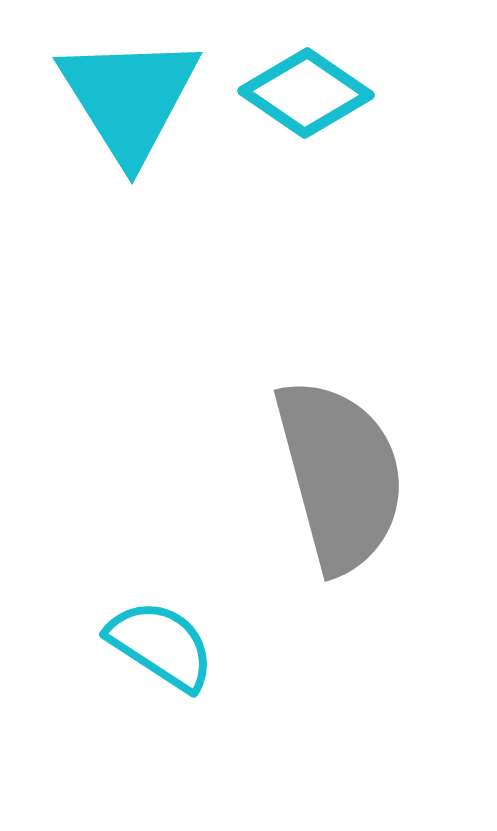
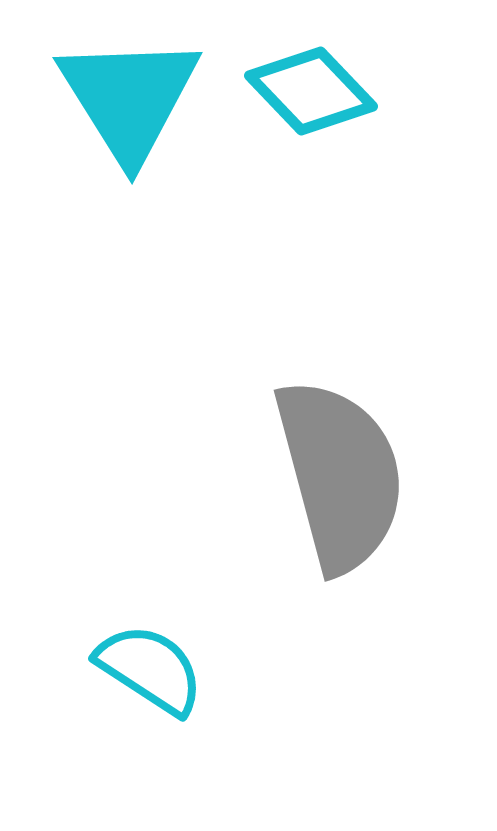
cyan diamond: moved 5 px right, 2 px up; rotated 12 degrees clockwise
cyan semicircle: moved 11 px left, 24 px down
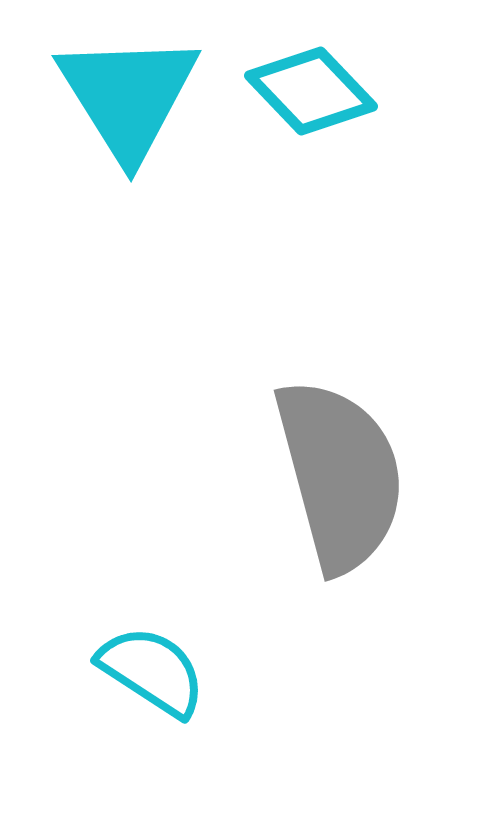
cyan triangle: moved 1 px left, 2 px up
cyan semicircle: moved 2 px right, 2 px down
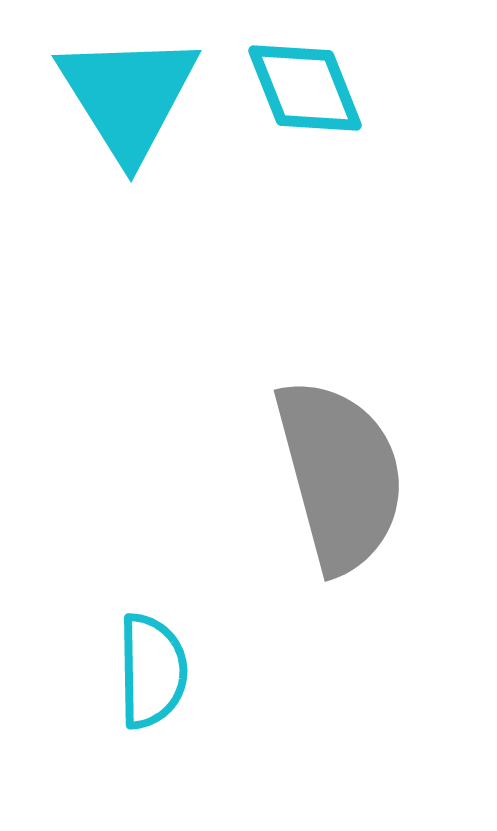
cyan diamond: moved 6 px left, 3 px up; rotated 22 degrees clockwise
cyan semicircle: rotated 56 degrees clockwise
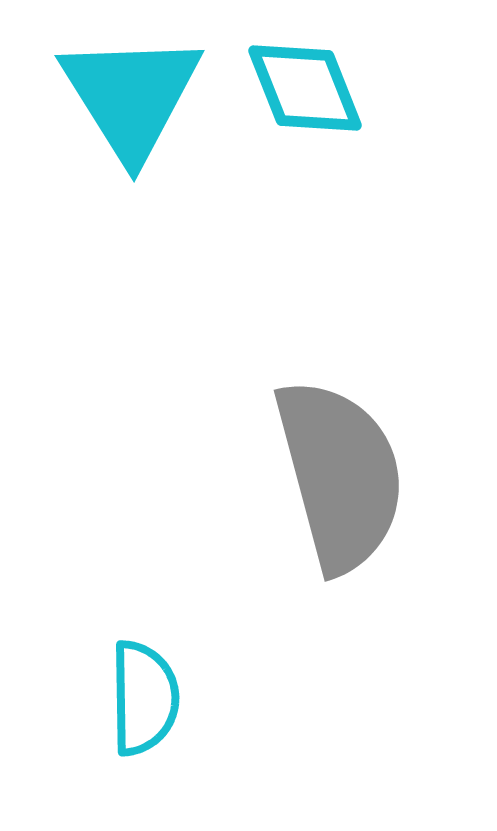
cyan triangle: moved 3 px right
cyan semicircle: moved 8 px left, 27 px down
